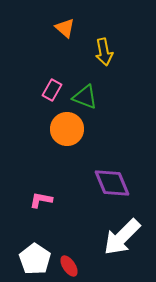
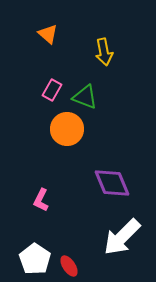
orange triangle: moved 17 px left, 6 px down
pink L-shape: rotated 75 degrees counterclockwise
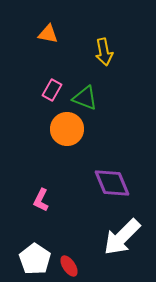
orange triangle: rotated 30 degrees counterclockwise
green triangle: moved 1 px down
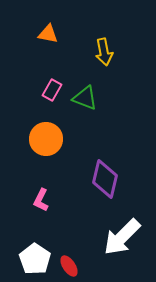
orange circle: moved 21 px left, 10 px down
purple diamond: moved 7 px left, 4 px up; rotated 36 degrees clockwise
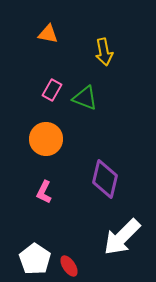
pink L-shape: moved 3 px right, 8 px up
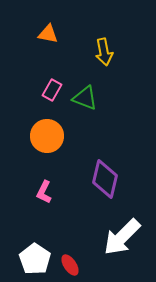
orange circle: moved 1 px right, 3 px up
red ellipse: moved 1 px right, 1 px up
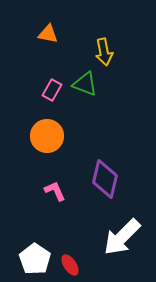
green triangle: moved 14 px up
pink L-shape: moved 11 px right, 1 px up; rotated 130 degrees clockwise
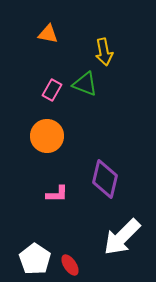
pink L-shape: moved 2 px right, 3 px down; rotated 115 degrees clockwise
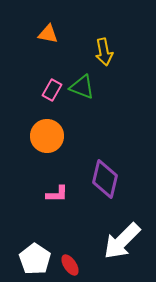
green triangle: moved 3 px left, 3 px down
white arrow: moved 4 px down
